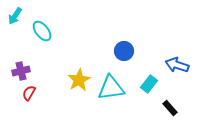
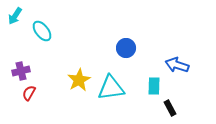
blue circle: moved 2 px right, 3 px up
cyan rectangle: moved 5 px right, 2 px down; rotated 36 degrees counterclockwise
black rectangle: rotated 14 degrees clockwise
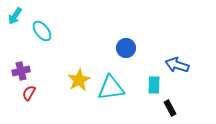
cyan rectangle: moved 1 px up
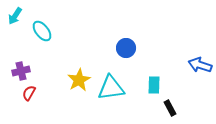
blue arrow: moved 23 px right
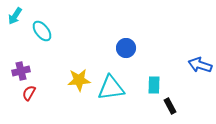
yellow star: rotated 25 degrees clockwise
black rectangle: moved 2 px up
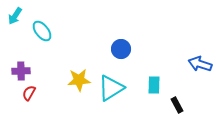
blue circle: moved 5 px left, 1 px down
blue arrow: moved 1 px up
purple cross: rotated 12 degrees clockwise
cyan triangle: rotated 24 degrees counterclockwise
black rectangle: moved 7 px right, 1 px up
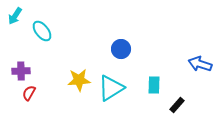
black rectangle: rotated 70 degrees clockwise
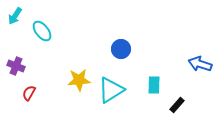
purple cross: moved 5 px left, 5 px up; rotated 24 degrees clockwise
cyan triangle: moved 2 px down
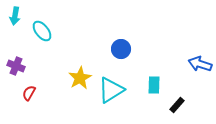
cyan arrow: rotated 24 degrees counterclockwise
yellow star: moved 1 px right, 2 px up; rotated 25 degrees counterclockwise
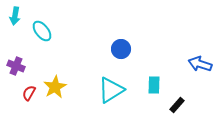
yellow star: moved 25 px left, 9 px down
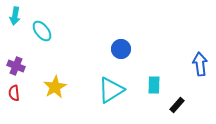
blue arrow: rotated 65 degrees clockwise
red semicircle: moved 15 px left; rotated 35 degrees counterclockwise
